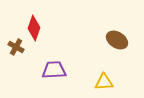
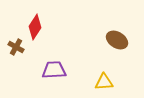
red diamond: moved 1 px right, 1 px up; rotated 15 degrees clockwise
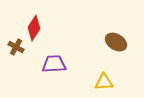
red diamond: moved 1 px left, 1 px down
brown ellipse: moved 1 px left, 2 px down
purple trapezoid: moved 6 px up
